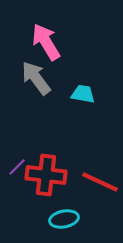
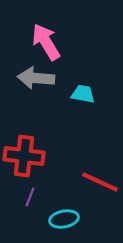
gray arrow: rotated 48 degrees counterclockwise
purple line: moved 13 px right, 30 px down; rotated 24 degrees counterclockwise
red cross: moved 22 px left, 19 px up
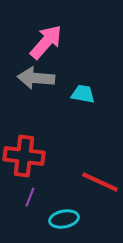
pink arrow: rotated 72 degrees clockwise
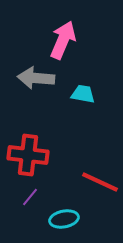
pink arrow: moved 17 px right, 2 px up; rotated 18 degrees counterclockwise
red cross: moved 4 px right, 1 px up
purple line: rotated 18 degrees clockwise
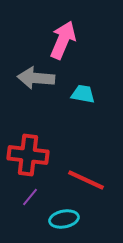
red line: moved 14 px left, 2 px up
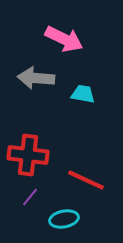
pink arrow: moved 1 px right, 1 px up; rotated 93 degrees clockwise
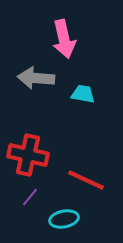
pink arrow: rotated 51 degrees clockwise
red cross: rotated 6 degrees clockwise
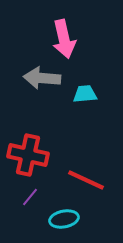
gray arrow: moved 6 px right
cyan trapezoid: moved 2 px right; rotated 15 degrees counterclockwise
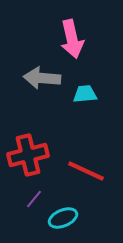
pink arrow: moved 8 px right
red cross: rotated 27 degrees counterclockwise
red line: moved 9 px up
purple line: moved 4 px right, 2 px down
cyan ellipse: moved 1 px left, 1 px up; rotated 12 degrees counterclockwise
